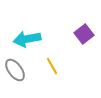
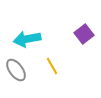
gray ellipse: moved 1 px right
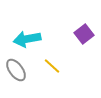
yellow line: rotated 18 degrees counterclockwise
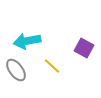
purple square: moved 14 px down; rotated 24 degrees counterclockwise
cyan arrow: moved 2 px down
